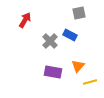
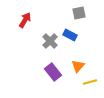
purple rectangle: rotated 42 degrees clockwise
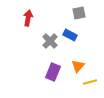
red arrow: moved 3 px right, 2 px up; rotated 21 degrees counterclockwise
purple rectangle: rotated 60 degrees clockwise
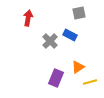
orange triangle: moved 1 px down; rotated 16 degrees clockwise
purple rectangle: moved 3 px right, 6 px down
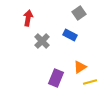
gray square: rotated 24 degrees counterclockwise
gray cross: moved 8 px left
orange triangle: moved 2 px right
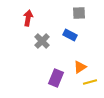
gray square: rotated 32 degrees clockwise
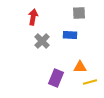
red arrow: moved 5 px right, 1 px up
blue rectangle: rotated 24 degrees counterclockwise
orange triangle: rotated 32 degrees clockwise
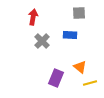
orange triangle: rotated 40 degrees clockwise
yellow line: moved 1 px down
